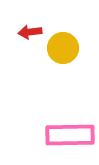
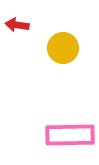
red arrow: moved 13 px left, 7 px up; rotated 15 degrees clockwise
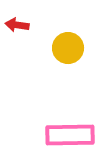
yellow circle: moved 5 px right
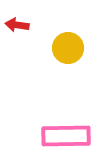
pink rectangle: moved 4 px left, 1 px down
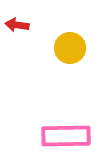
yellow circle: moved 2 px right
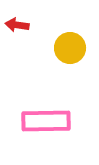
pink rectangle: moved 20 px left, 15 px up
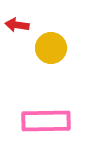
yellow circle: moved 19 px left
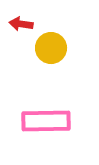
red arrow: moved 4 px right, 1 px up
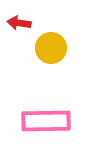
red arrow: moved 2 px left, 1 px up
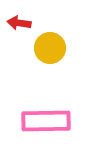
yellow circle: moved 1 px left
